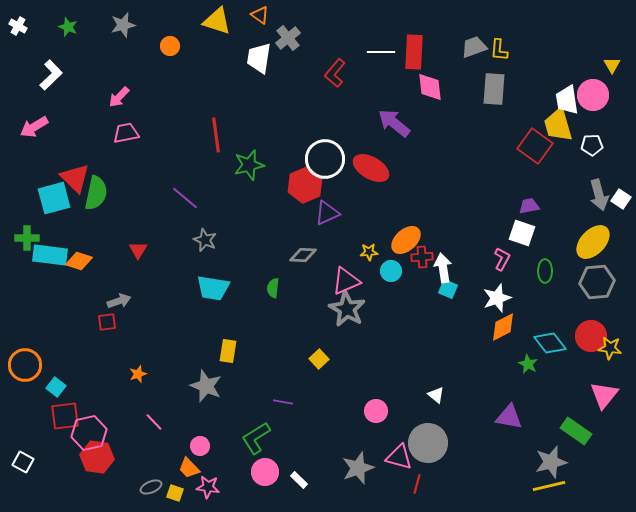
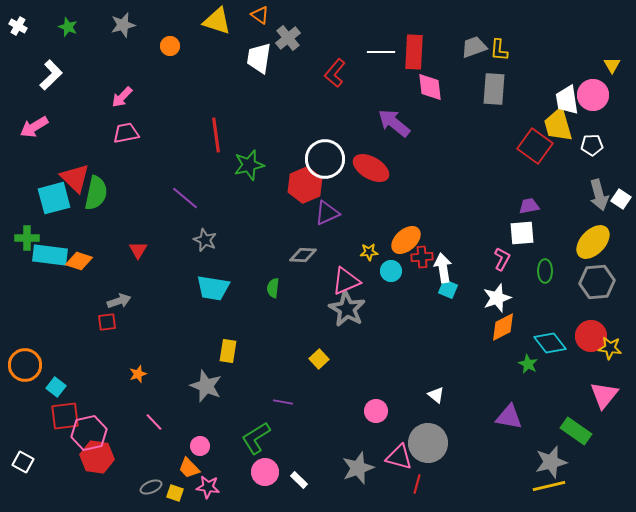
pink arrow at (119, 97): moved 3 px right
white square at (522, 233): rotated 24 degrees counterclockwise
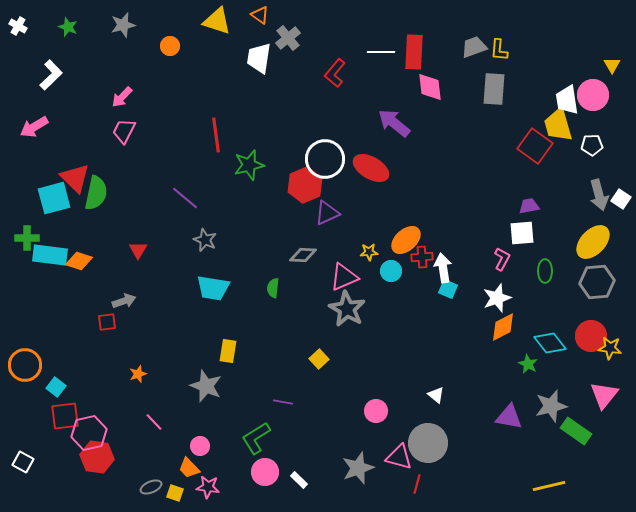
pink trapezoid at (126, 133): moved 2 px left, 2 px up; rotated 52 degrees counterclockwise
pink triangle at (346, 281): moved 2 px left, 4 px up
gray arrow at (119, 301): moved 5 px right
gray star at (551, 462): moved 56 px up
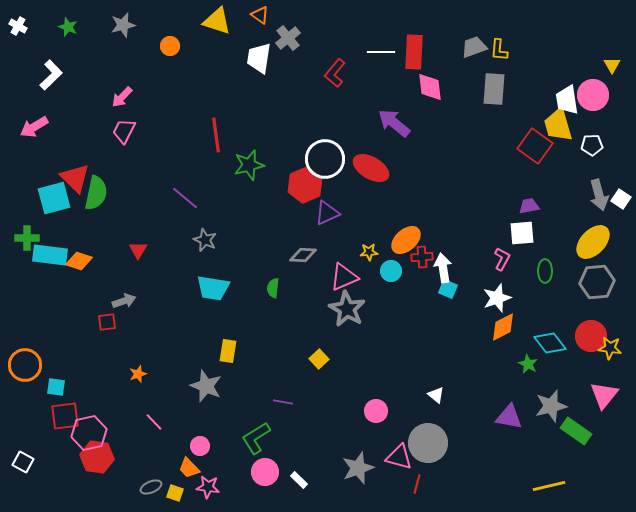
cyan square at (56, 387): rotated 30 degrees counterclockwise
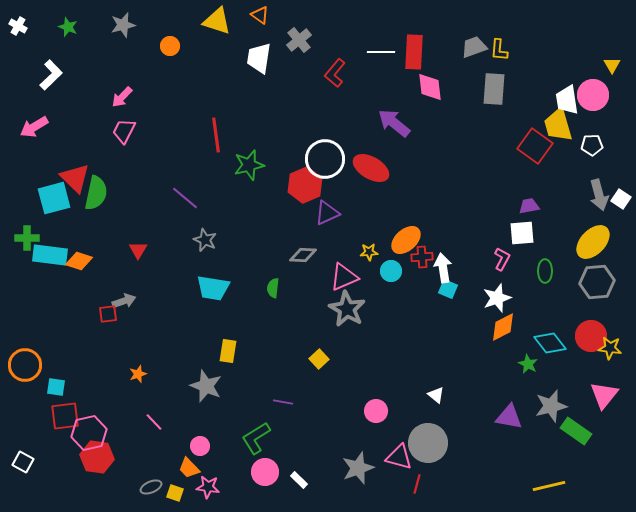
gray cross at (288, 38): moved 11 px right, 2 px down
red square at (107, 322): moved 1 px right, 8 px up
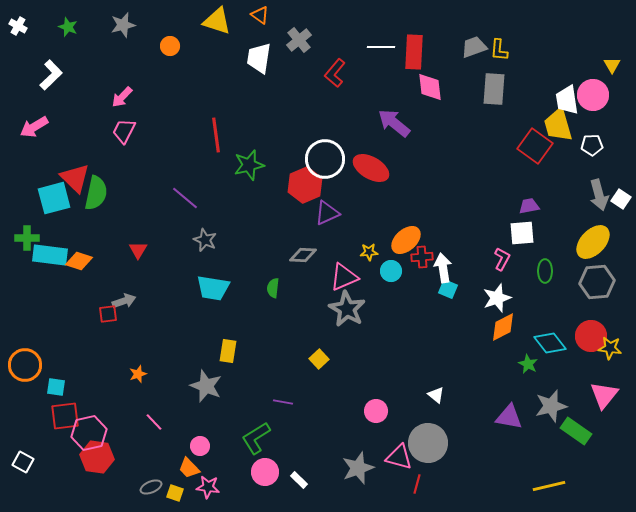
white line at (381, 52): moved 5 px up
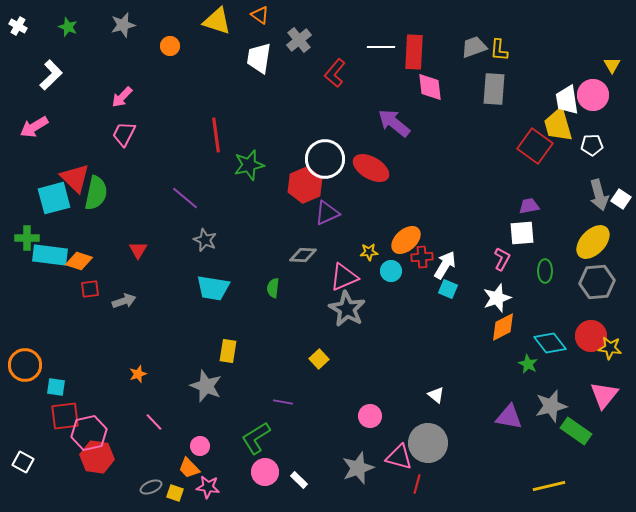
pink trapezoid at (124, 131): moved 3 px down
white arrow at (443, 268): moved 2 px right, 3 px up; rotated 40 degrees clockwise
red square at (108, 314): moved 18 px left, 25 px up
pink circle at (376, 411): moved 6 px left, 5 px down
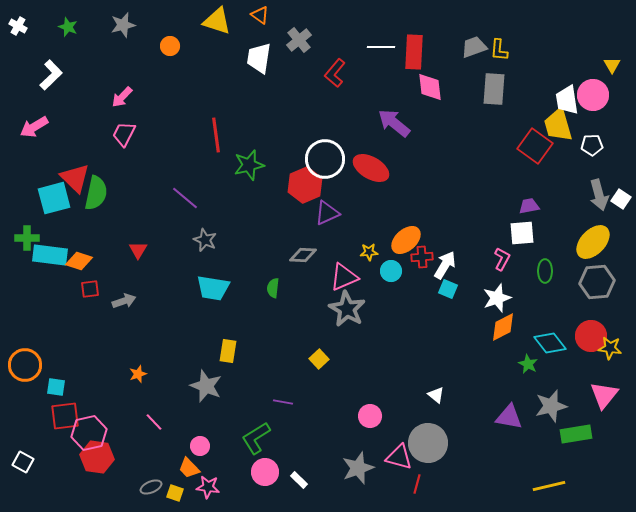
green rectangle at (576, 431): moved 3 px down; rotated 44 degrees counterclockwise
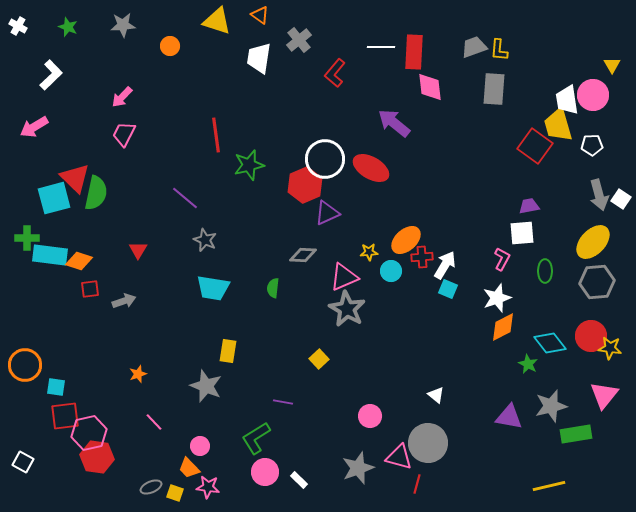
gray star at (123, 25): rotated 10 degrees clockwise
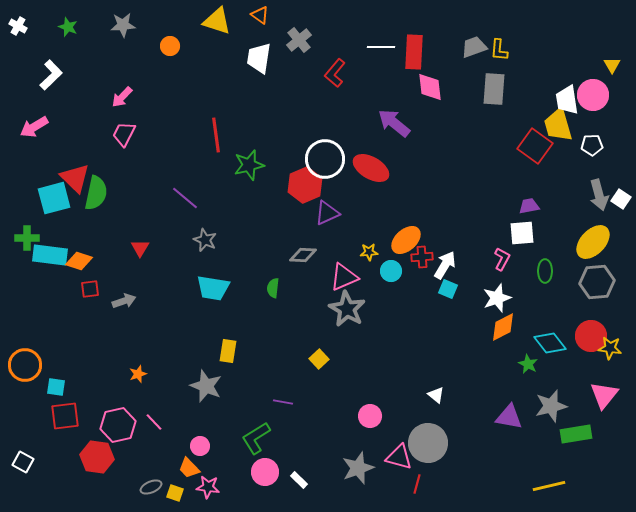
red triangle at (138, 250): moved 2 px right, 2 px up
pink hexagon at (89, 433): moved 29 px right, 8 px up
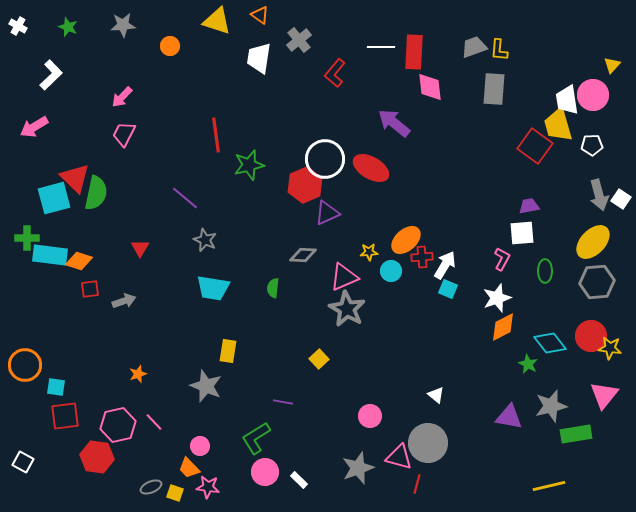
yellow triangle at (612, 65): rotated 12 degrees clockwise
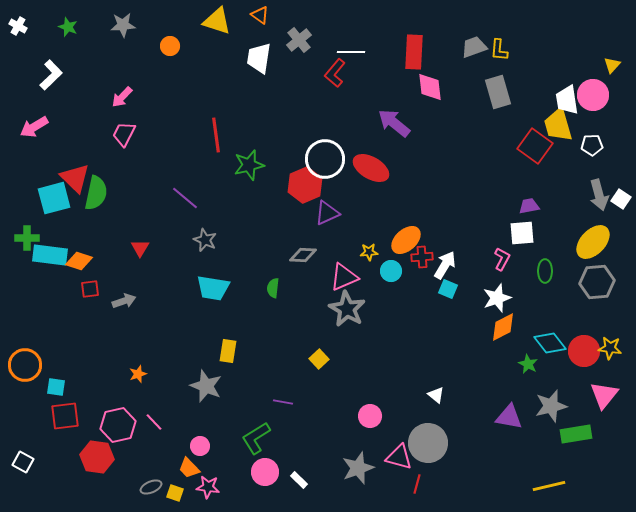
white line at (381, 47): moved 30 px left, 5 px down
gray rectangle at (494, 89): moved 4 px right, 3 px down; rotated 20 degrees counterclockwise
red circle at (591, 336): moved 7 px left, 15 px down
